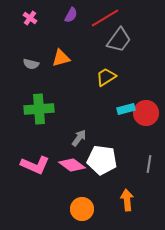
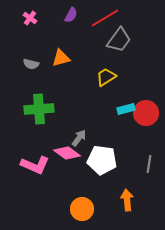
pink diamond: moved 5 px left, 12 px up
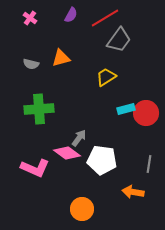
pink L-shape: moved 3 px down
orange arrow: moved 6 px right, 8 px up; rotated 75 degrees counterclockwise
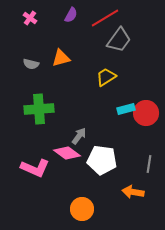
gray arrow: moved 2 px up
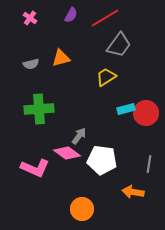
gray trapezoid: moved 5 px down
gray semicircle: rotated 28 degrees counterclockwise
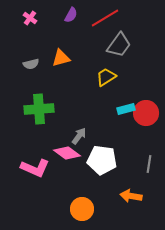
orange arrow: moved 2 px left, 4 px down
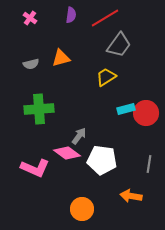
purple semicircle: rotated 21 degrees counterclockwise
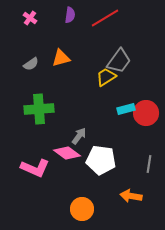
purple semicircle: moved 1 px left
gray trapezoid: moved 16 px down
gray semicircle: rotated 21 degrees counterclockwise
white pentagon: moved 1 px left
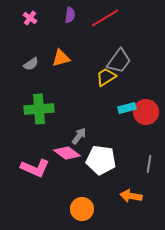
cyan rectangle: moved 1 px right, 1 px up
red circle: moved 1 px up
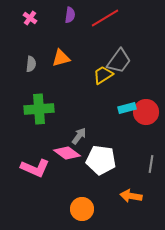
gray semicircle: rotated 49 degrees counterclockwise
yellow trapezoid: moved 3 px left, 2 px up
gray line: moved 2 px right
